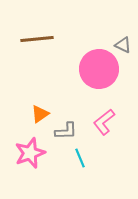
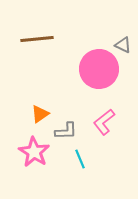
pink star: moved 4 px right, 1 px up; rotated 20 degrees counterclockwise
cyan line: moved 1 px down
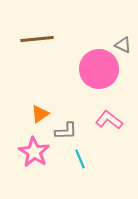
pink L-shape: moved 5 px right, 2 px up; rotated 76 degrees clockwise
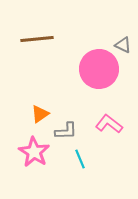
pink L-shape: moved 4 px down
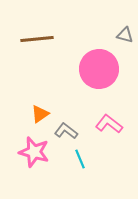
gray triangle: moved 2 px right, 10 px up; rotated 12 degrees counterclockwise
gray L-shape: rotated 140 degrees counterclockwise
pink star: rotated 16 degrees counterclockwise
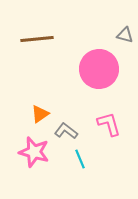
pink L-shape: rotated 36 degrees clockwise
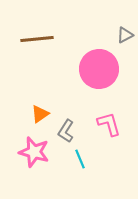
gray triangle: rotated 42 degrees counterclockwise
gray L-shape: rotated 95 degrees counterclockwise
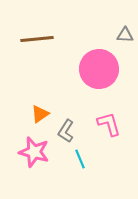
gray triangle: rotated 30 degrees clockwise
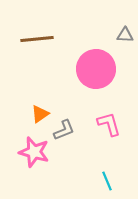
pink circle: moved 3 px left
gray L-shape: moved 2 px left, 1 px up; rotated 145 degrees counterclockwise
cyan line: moved 27 px right, 22 px down
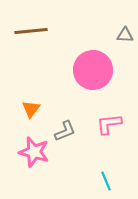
brown line: moved 6 px left, 8 px up
pink circle: moved 3 px left, 1 px down
orange triangle: moved 9 px left, 5 px up; rotated 18 degrees counterclockwise
pink L-shape: rotated 80 degrees counterclockwise
gray L-shape: moved 1 px right, 1 px down
cyan line: moved 1 px left
